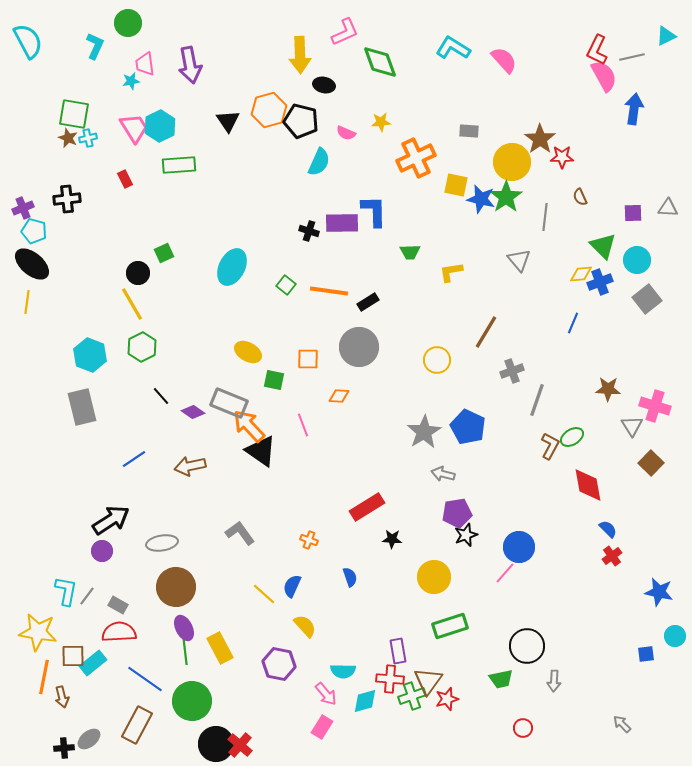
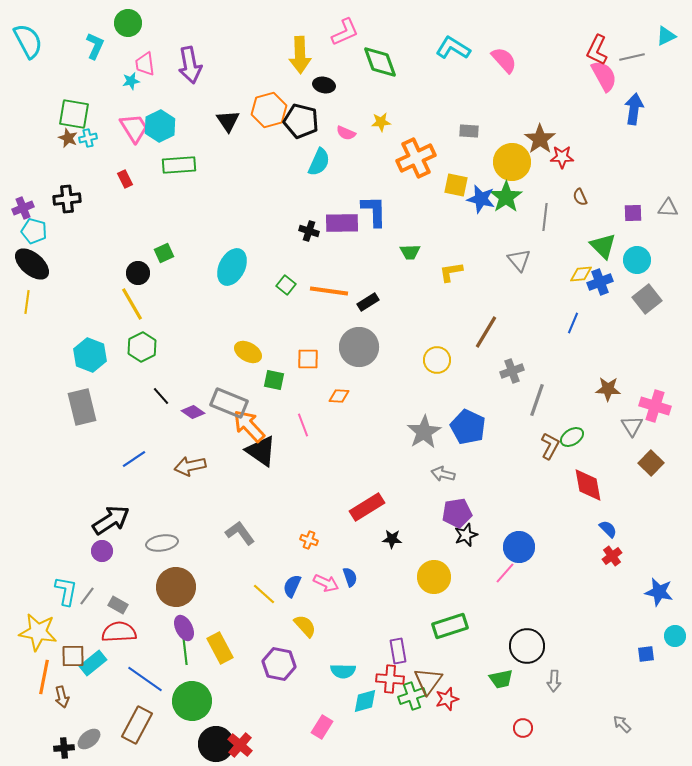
pink arrow at (326, 694): moved 111 px up; rotated 25 degrees counterclockwise
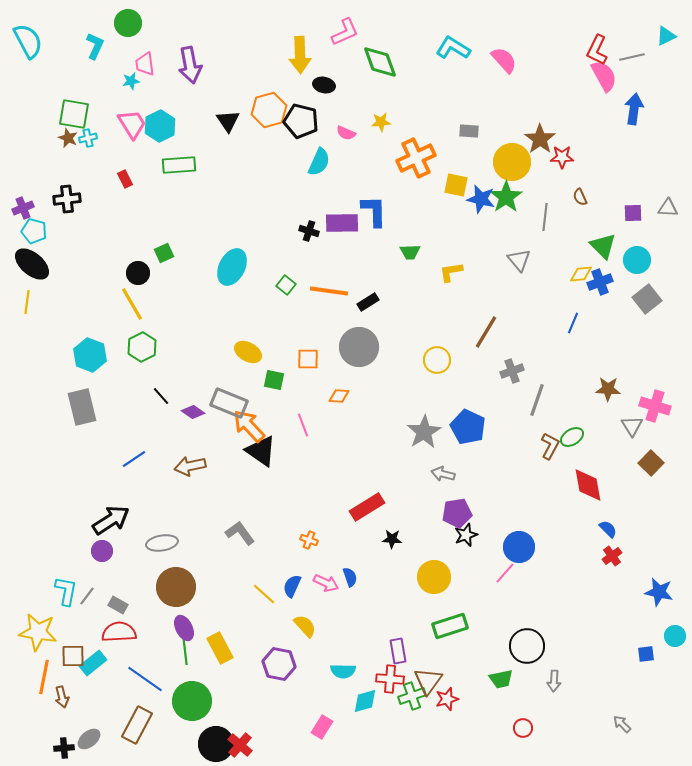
pink trapezoid at (134, 128): moved 2 px left, 4 px up
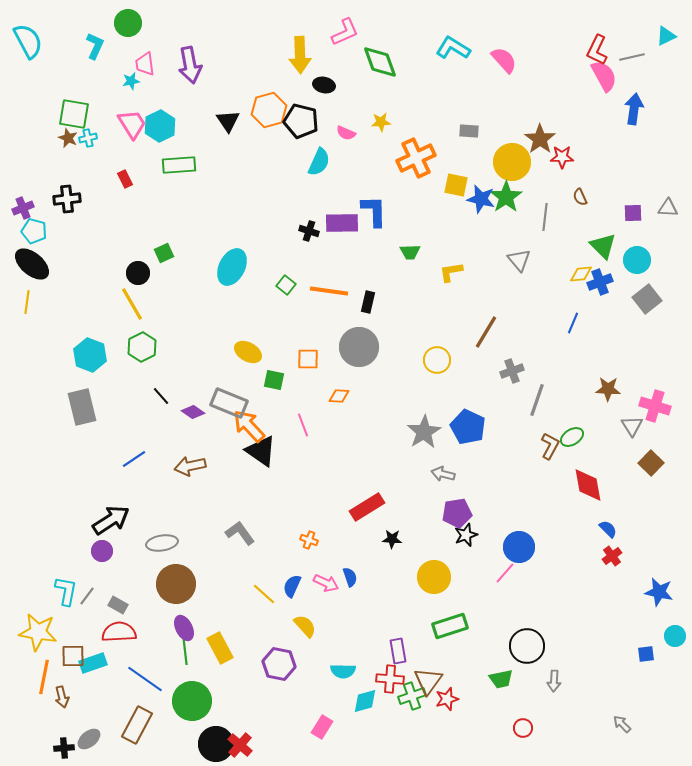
black rectangle at (368, 302): rotated 45 degrees counterclockwise
brown circle at (176, 587): moved 3 px up
cyan rectangle at (93, 663): rotated 20 degrees clockwise
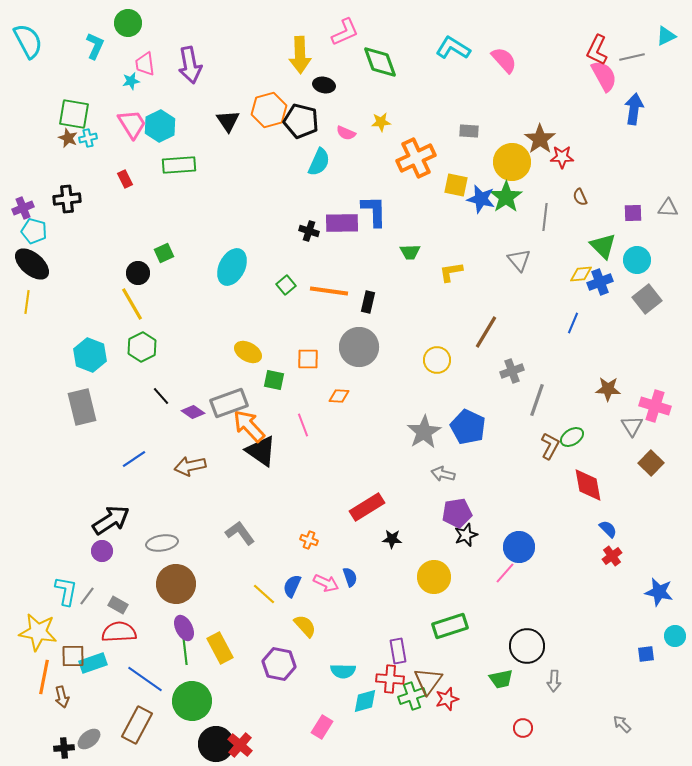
green square at (286, 285): rotated 12 degrees clockwise
gray rectangle at (229, 403): rotated 42 degrees counterclockwise
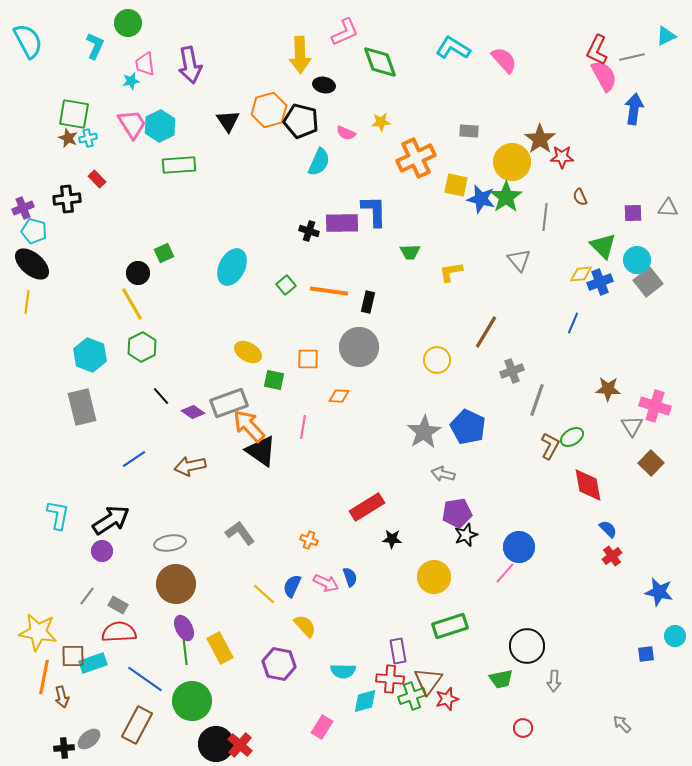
red rectangle at (125, 179): moved 28 px left; rotated 18 degrees counterclockwise
gray square at (647, 299): moved 1 px right, 17 px up
pink line at (303, 425): moved 2 px down; rotated 30 degrees clockwise
gray ellipse at (162, 543): moved 8 px right
cyan L-shape at (66, 591): moved 8 px left, 76 px up
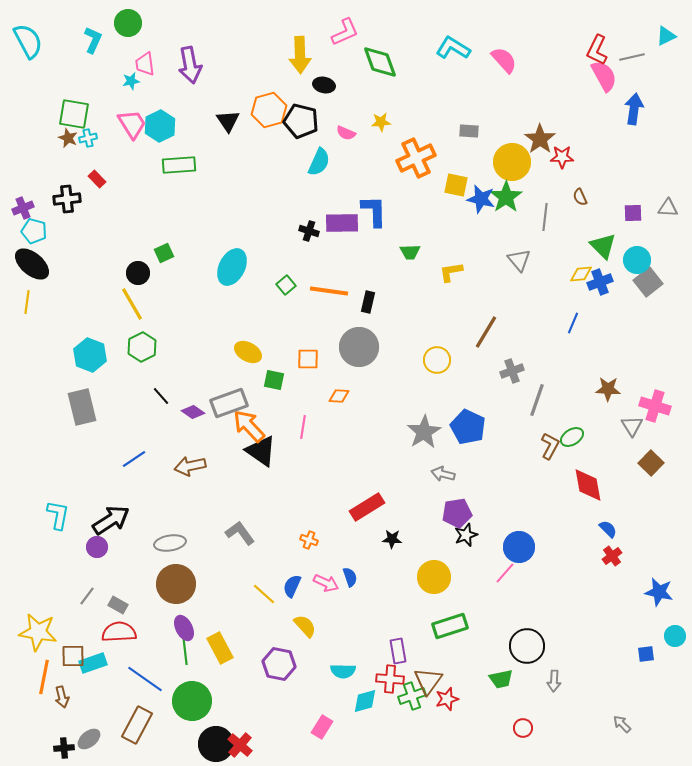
cyan L-shape at (95, 46): moved 2 px left, 6 px up
purple circle at (102, 551): moved 5 px left, 4 px up
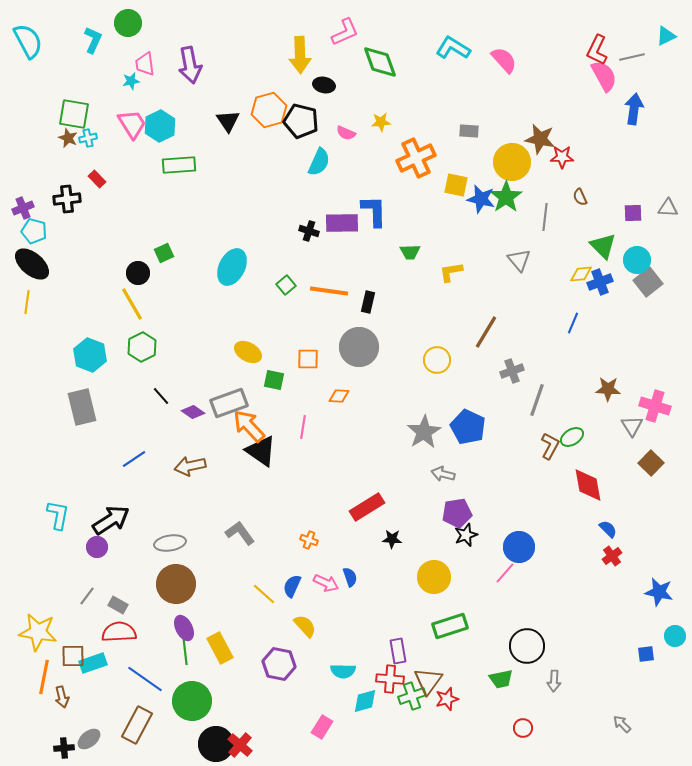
brown star at (540, 139): rotated 24 degrees counterclockwise
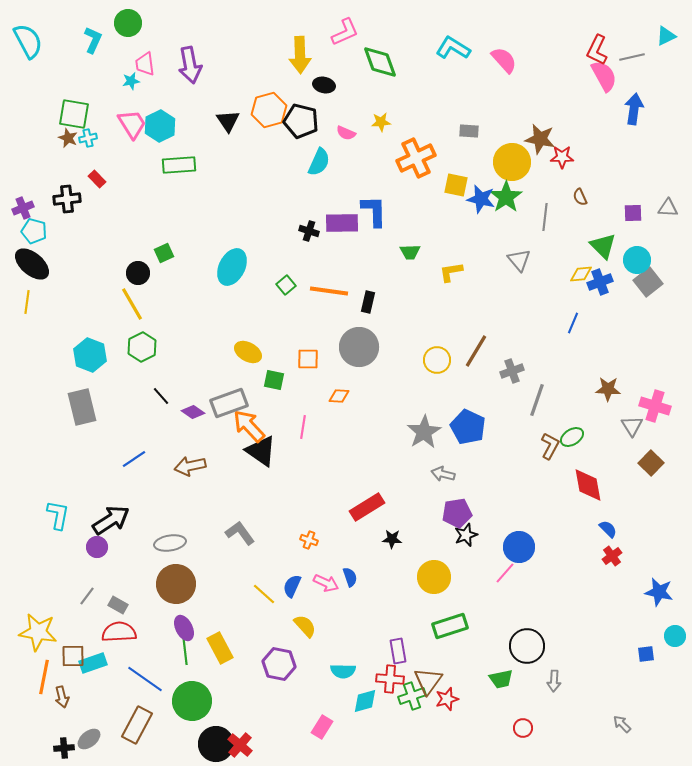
brown line at (486, 332): moved 10 px left, 19 px down
